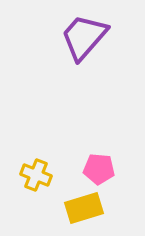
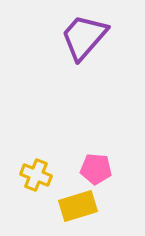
pink pentagon: moved 3 px left
yellow rectangle: moved 6 px left, 2 px up
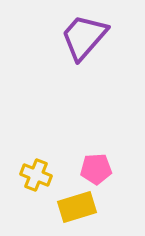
pink pentagon: rotated 8 degrees counterclockwise
yellow rectangle: moved 1 px left, 1 px down
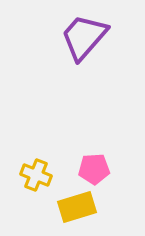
pink pentagon: moved 2 px left
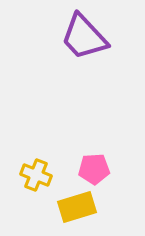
purple trapezoid: rotated 84 degrees counterclockwise
